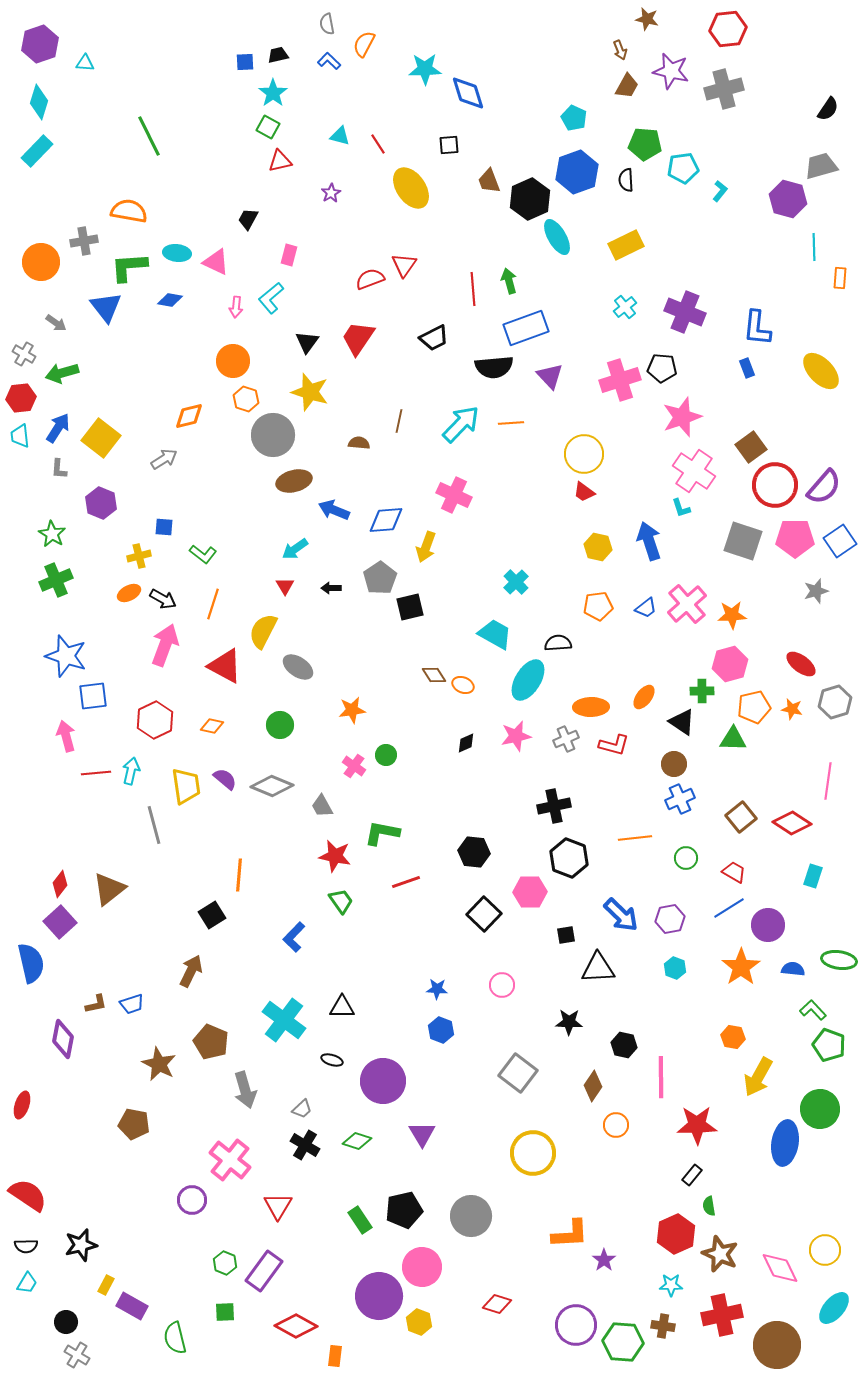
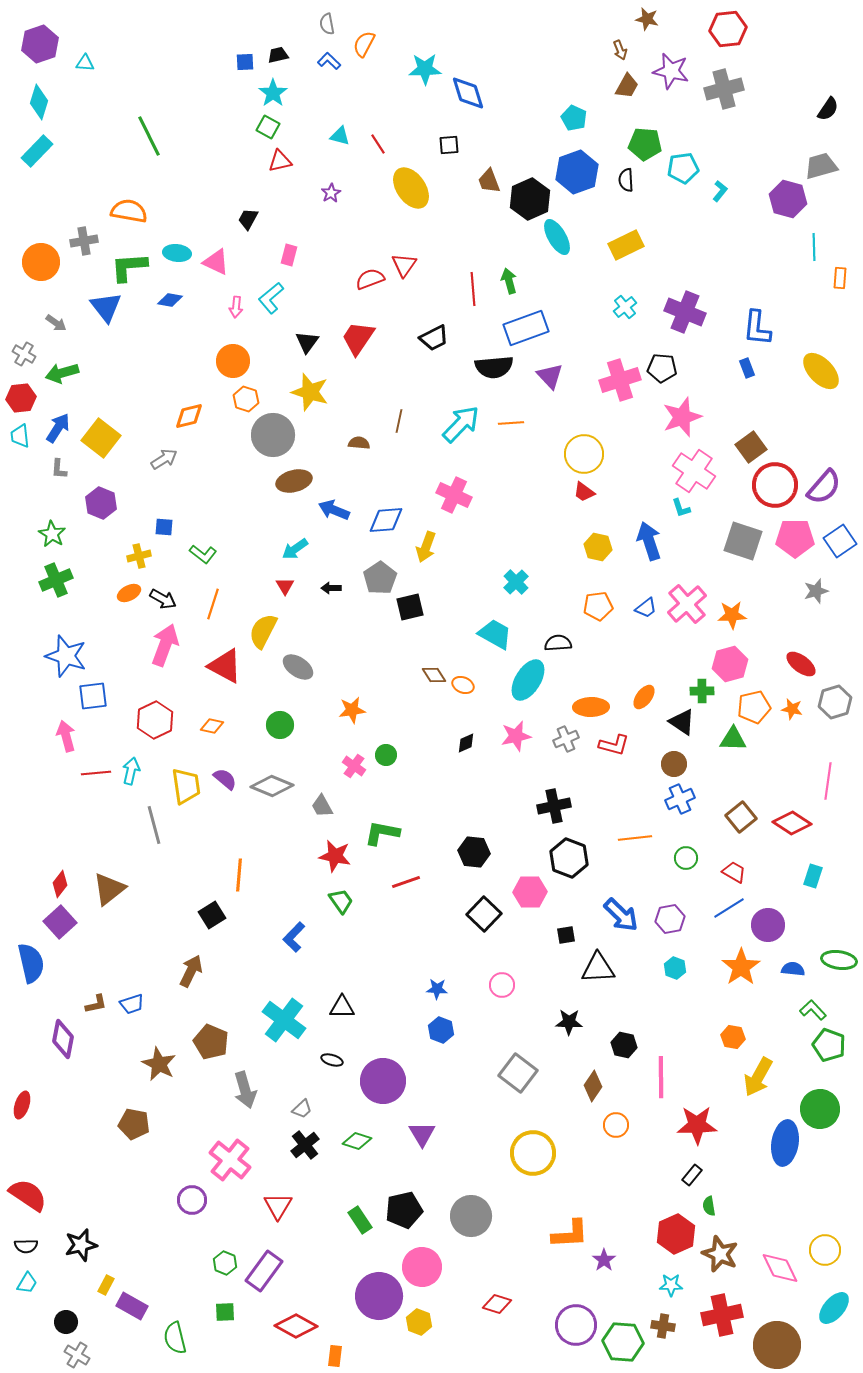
black cross at (305, 1145): rotated 20 degrees clockwise
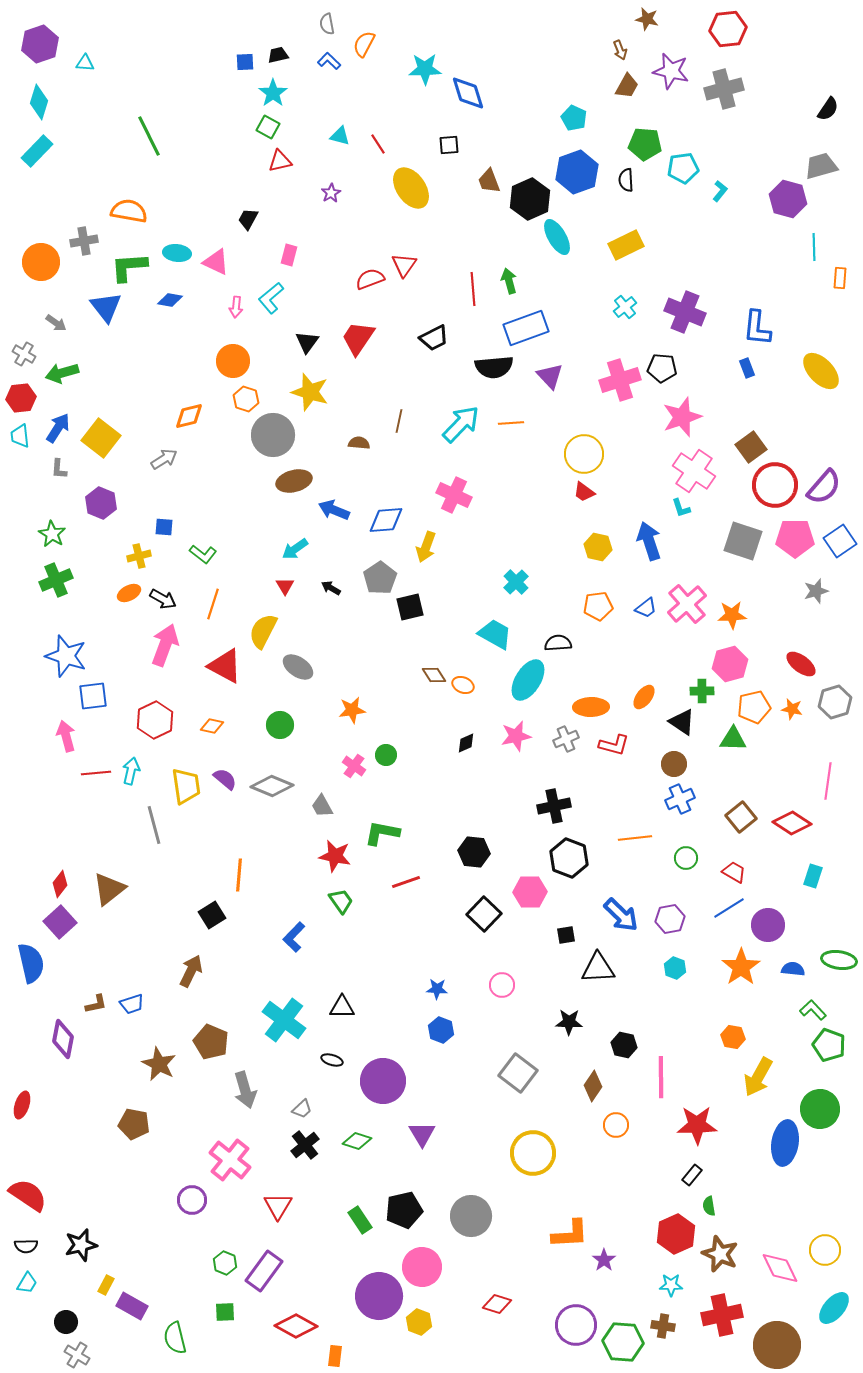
black arrow at (331, 588): rotated 30 degrees clockwise
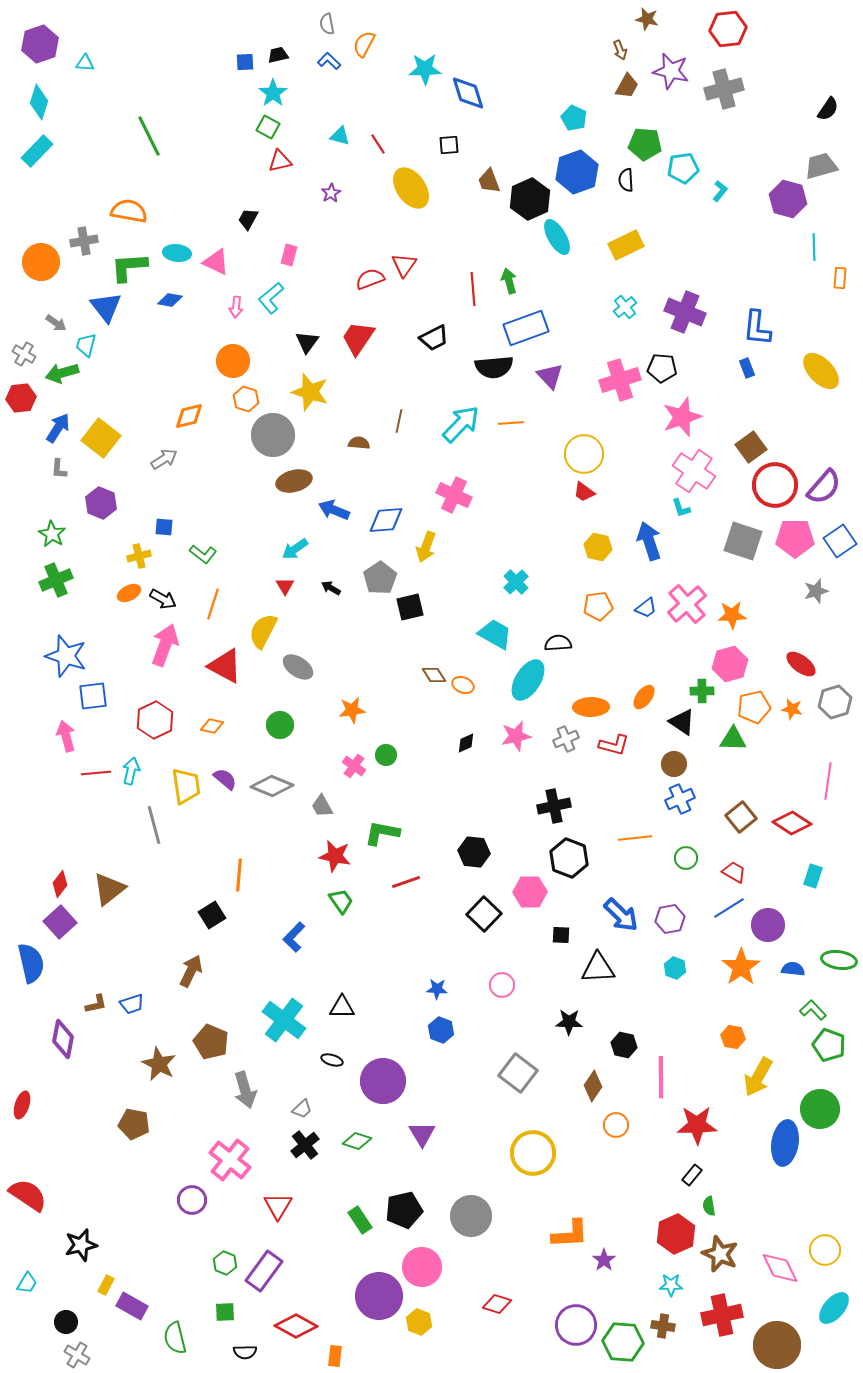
cyan trapezoid at (20, 436): moved 66 px right, 91 px up; rotated 20 degrees clockwise
black square at (566, 935): moved 5 px left; rotated 12 degrees clockwise
black semicircle at (26, 1246): moved 219 px right, 106 px down
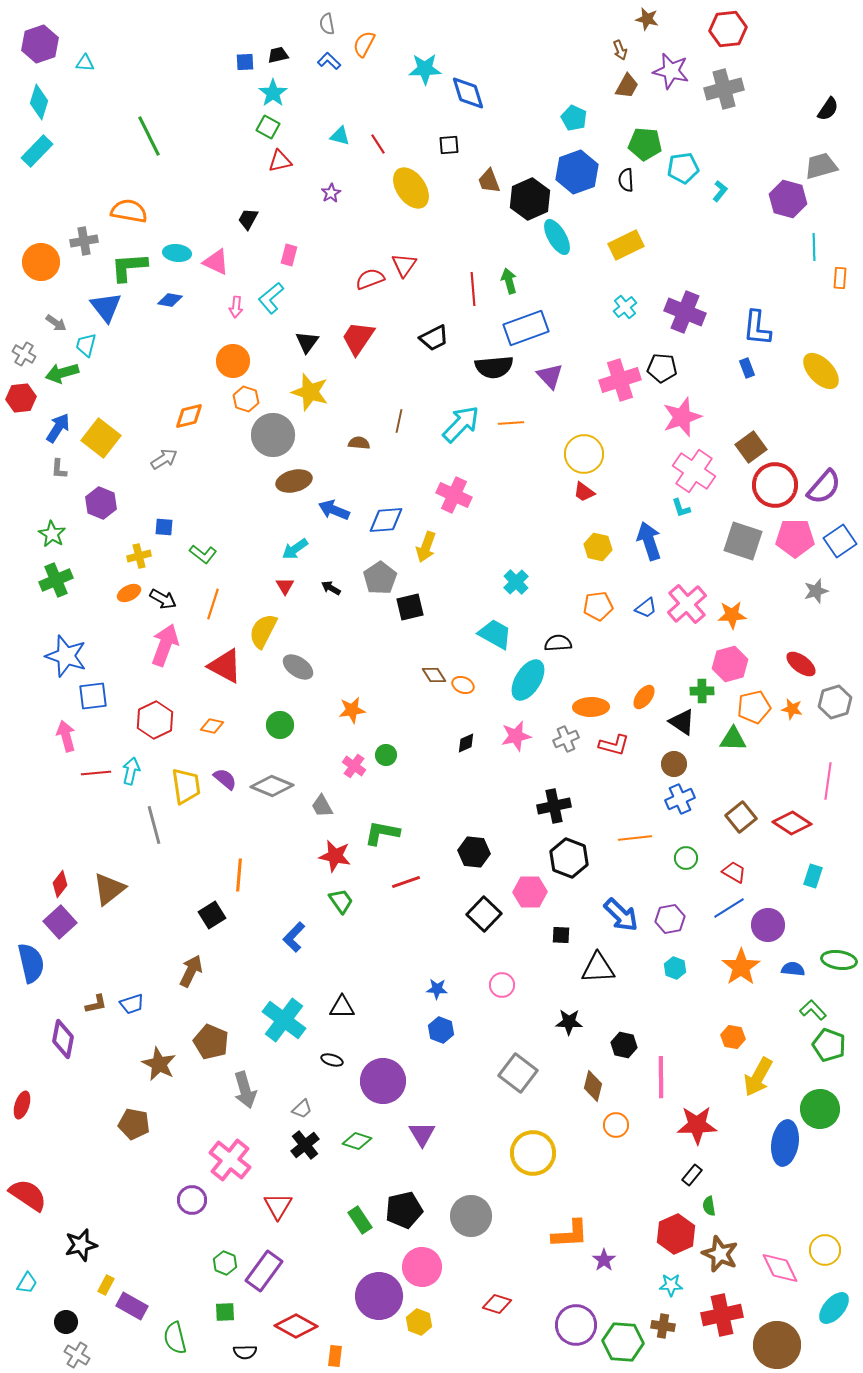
brown diamond at (593, 1086): rotated 20 degrees counterclockwise
